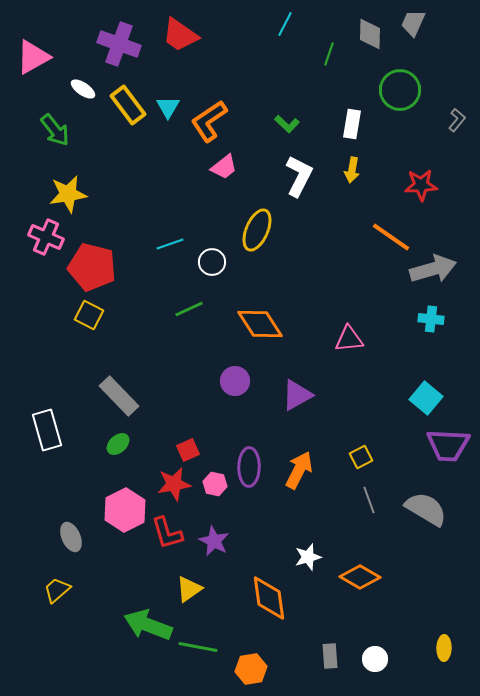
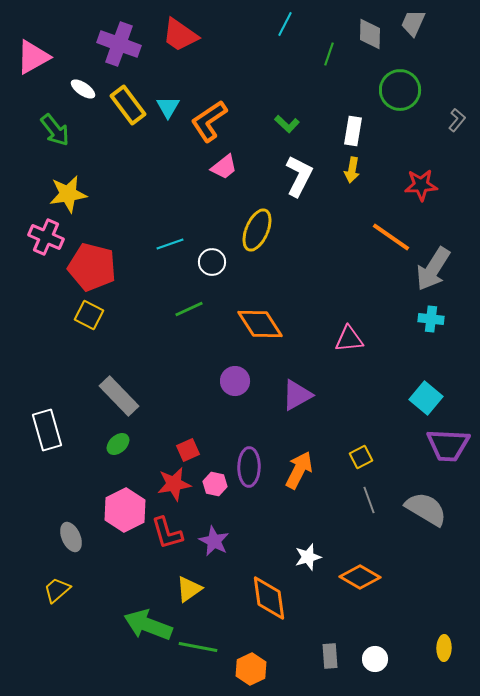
white rectangle at (352, 124): moved 1 px right, 7 px down
gray arrow at (433, 269): rotated 138 degrees clockwise
orange hexagon at (251, 669): rotated 16 degrees counterclockwise
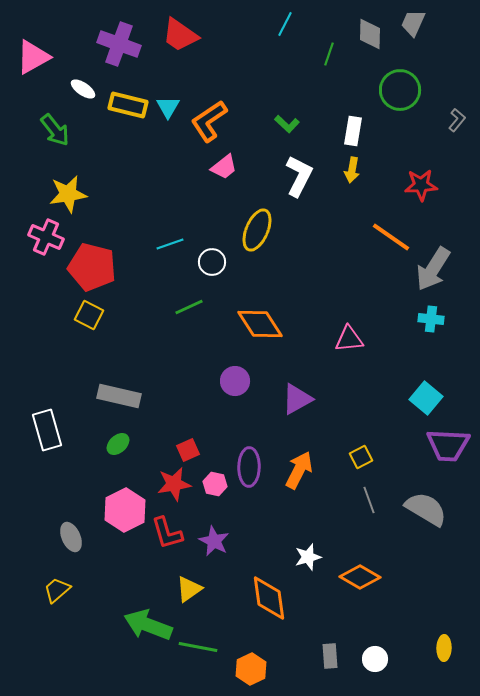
yellow rectangle at (128, 105): rotated 39 degrees counterclockwise
green line at (189, 309): moved 2 px up
purple triangle at (297, 395): moved 4 px down
gray rectangle at (119, 396): rotated 33 degrees counterclockwise
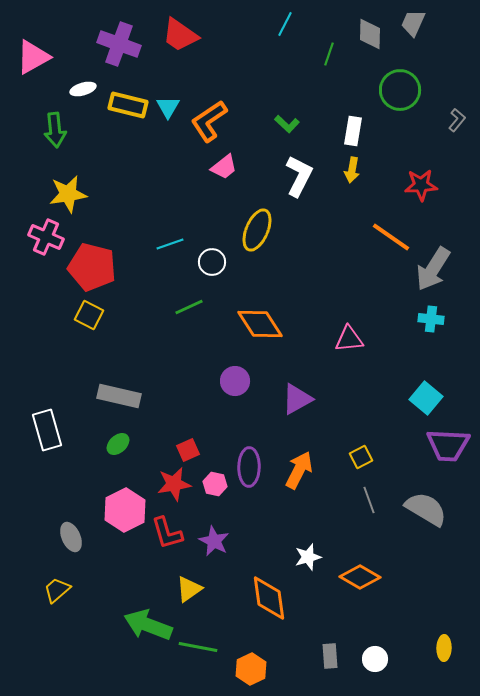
white ellipse at (83, 89): rotated 50 degrees counterclockwise
green arrow at (55, 130): rotated 32 degrees clockwise
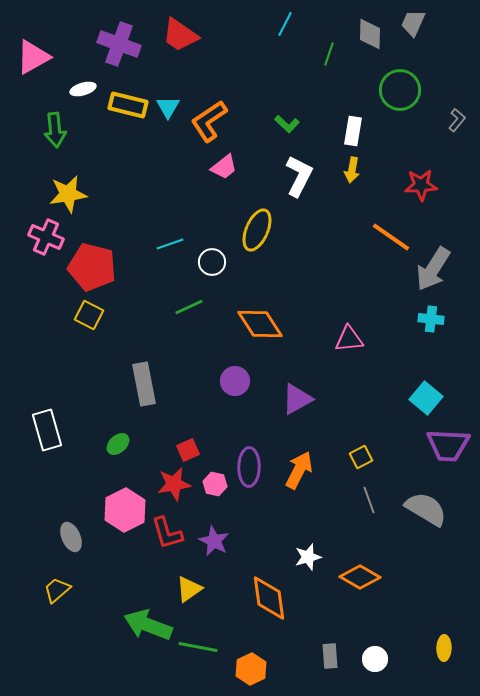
gray rectangle at (119, 396): moved 25 px right, 12 px up; rotated 66 degrees clockwise
